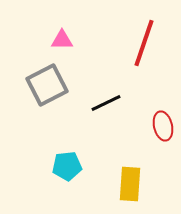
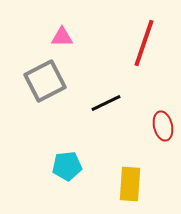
pink triangle: moved 3 px up
gray square: moved 2 px left, 4 px up
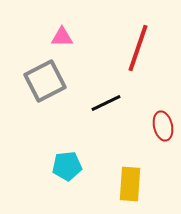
red line: moved 6 px left, 5 px down
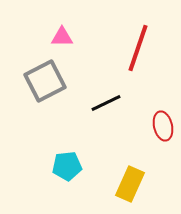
yellow rectangle: rotated 20 degrees clockwise
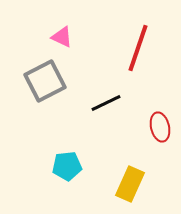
pink triangle: rotated 25 degrees clockwise
red ellipse: moved 3 px left, 1 px down
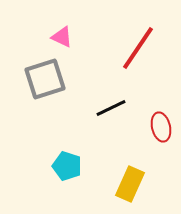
red line: rotated 15 degrees clockwise
gray square: moved 2 px up; rotated 9 degrees clockwise
black line: moved 5 px right, 5 px down
red ellipse: moved 1 px right
cyan pentagon: rotated 24 degrees clockwise
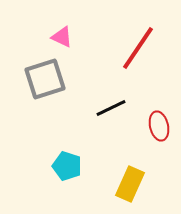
red ellipse: moved 2 px left, 1 px up
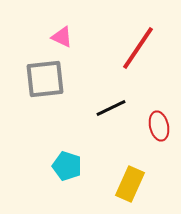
gray square: rotated 12 degrees clockwise
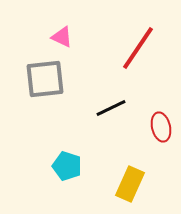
red ellipse: moved 2 px right, 1 px down
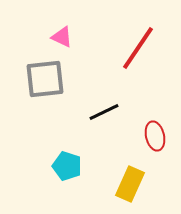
black line: moved 7 px left, 4 px down
red ellipse: moved 6 px left, 9 px down
